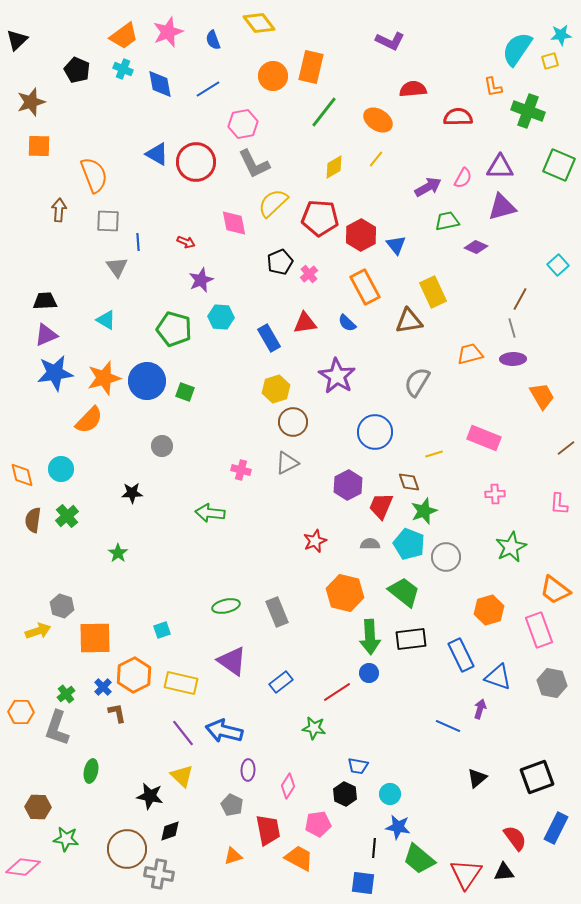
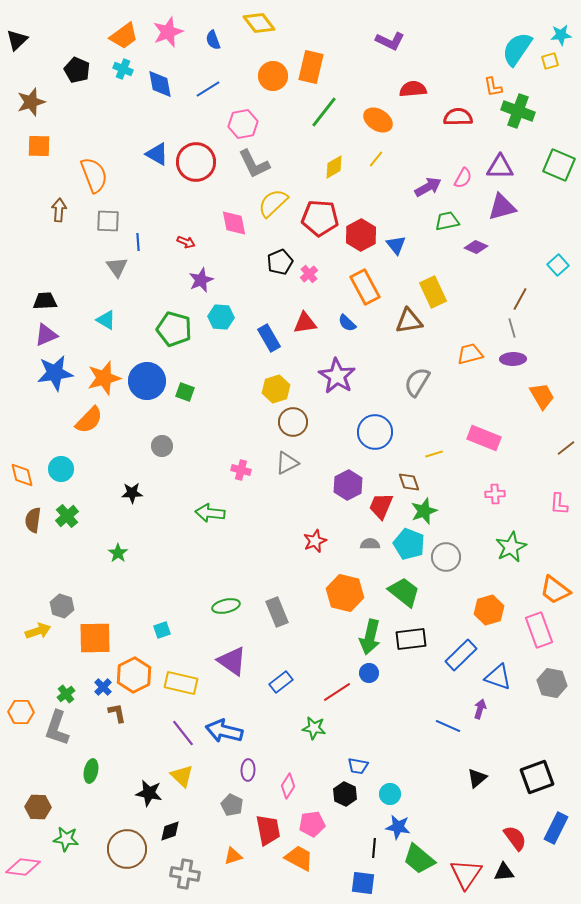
green cross at (528, 111): moved 10 px left
green arrow at (370, 637): rotated 16 degrees clockwise
blue rectangle at (461, 655): rotated 72 degrees clockwise
black star at (150, 796): moved 1 px left, 3 px up
pink pentagon at (318, 824): moved 6 px left
gray cross at (159, 874): moved 26 px right
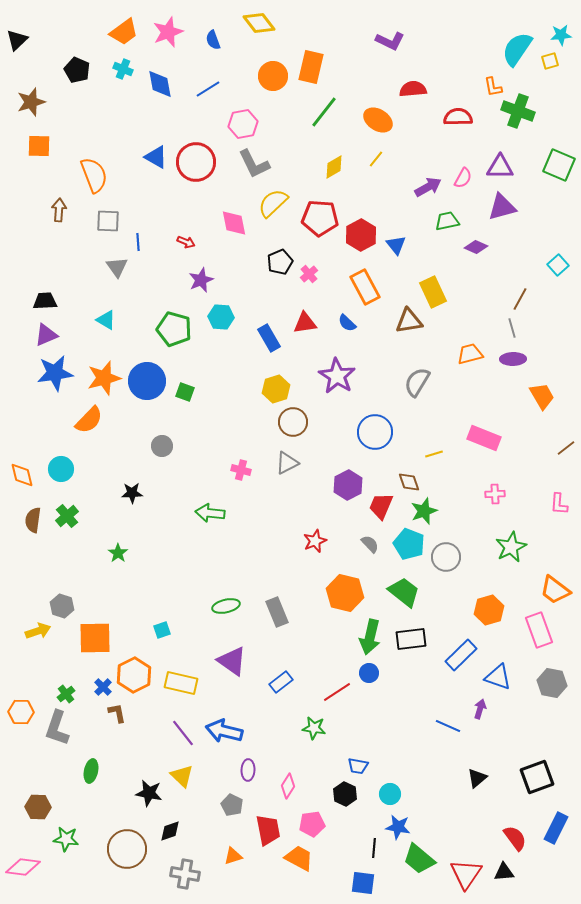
orange trapezoid at (124, 36): moved 4 px up
blue triangle at (157, 154): moved 1 px left, 3 px down
gray semicircle at (370, 544): rotated 48 degrees clockwise
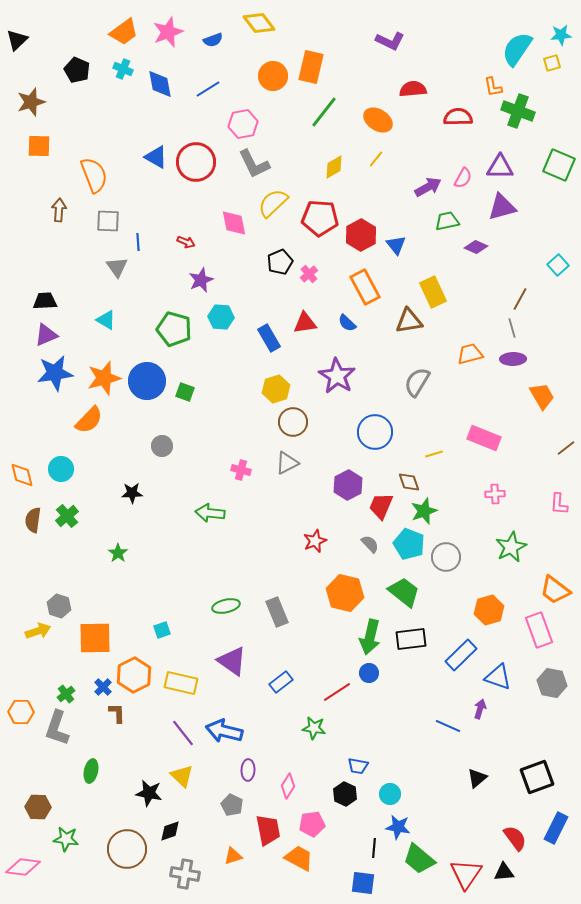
blue semicircle at (213, 40): rotated 90 degrees counterclockwise
yellow square at (550, 61): moved 2 px right, 2 px down
gray hexagon at (62, 606): moved 3 px left
brown L-shape at (117, 713): rotated 10 degrees clockwise
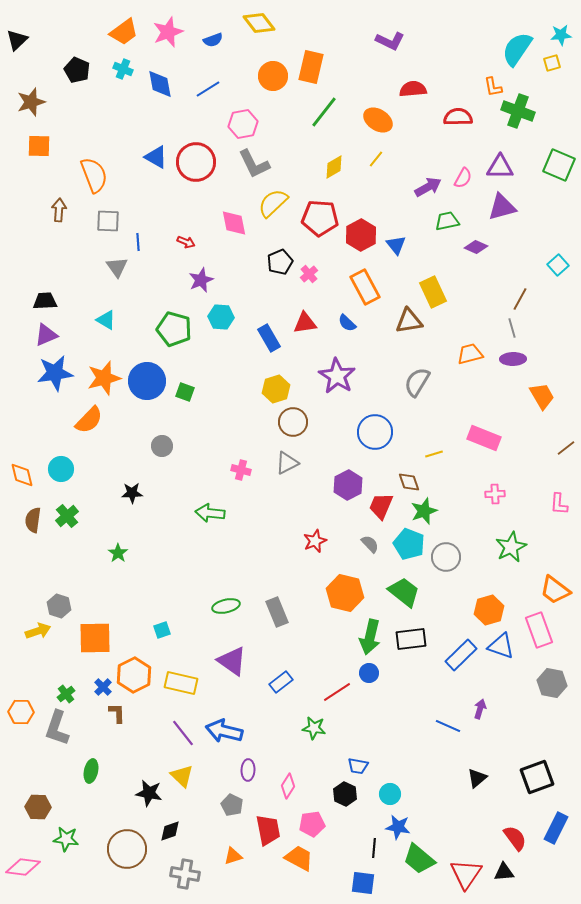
blue triangle at (498, 677): moved 3 px right, 31 px up
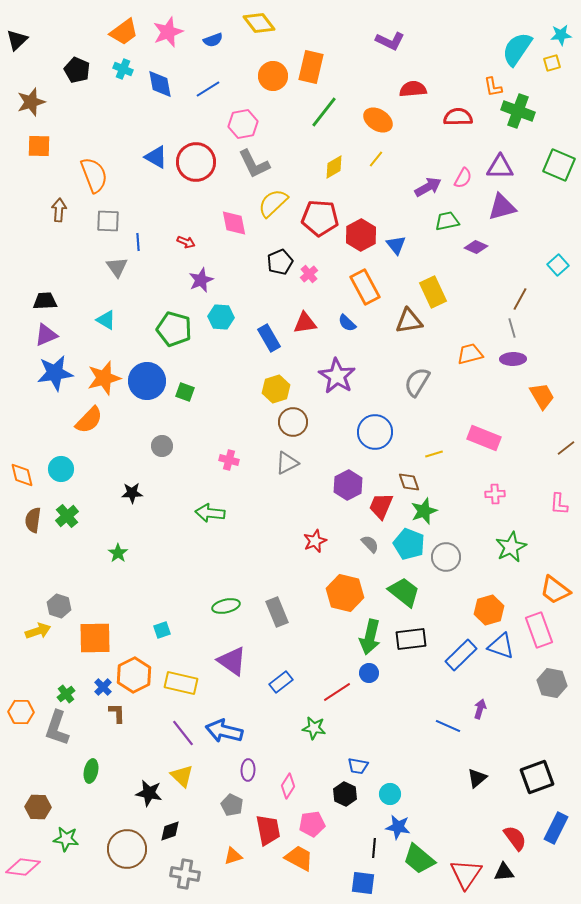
pink cross at (241, 470): moved 12 px left, 10 px up
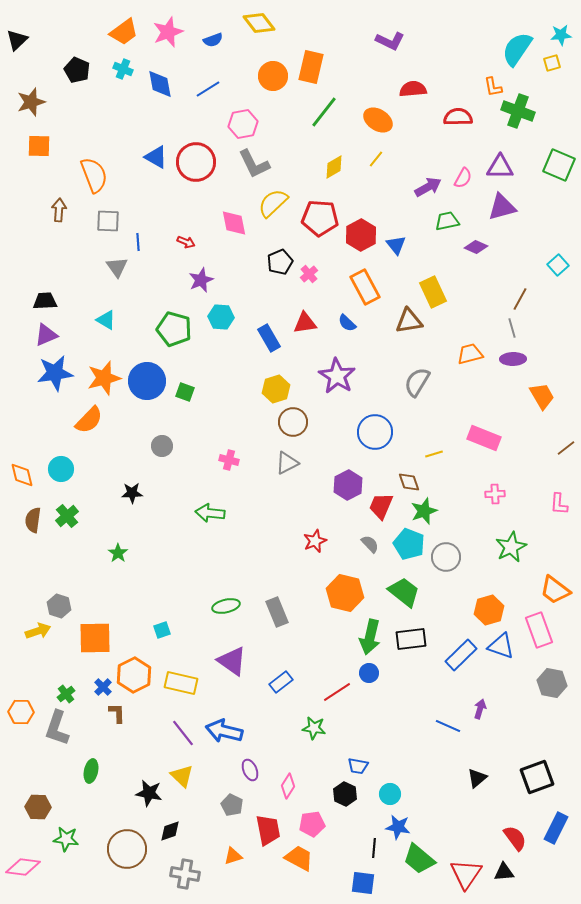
purple ellipse at (248, 770): moved 2 px right; rotated 25 degrees counterclockwise
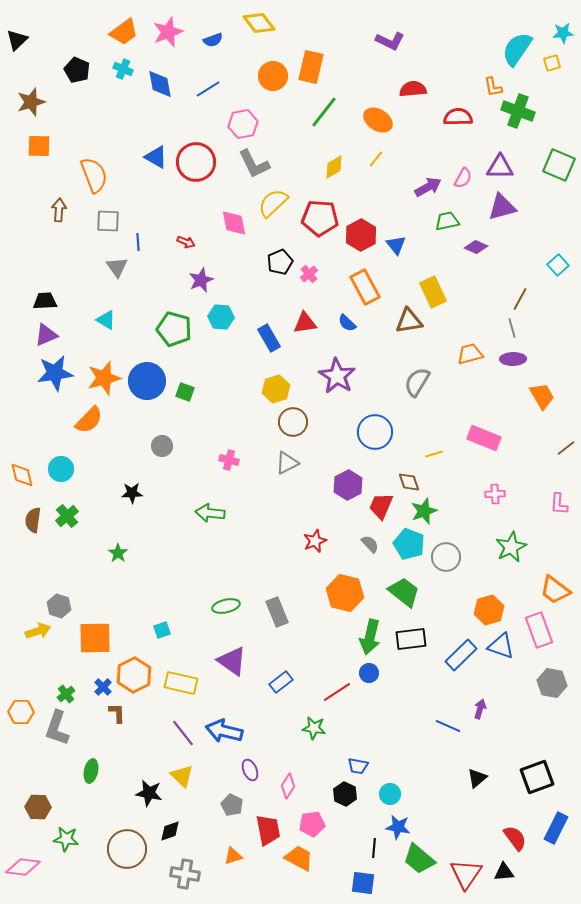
cyan star at (561, 35): moved 2 px right, 2 px up
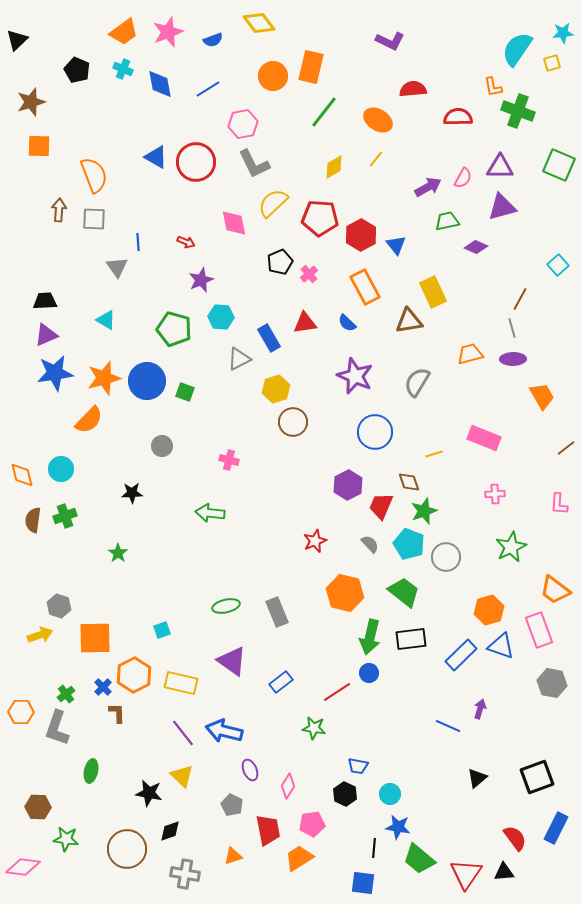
gray square at (108, 221): moved 14 px left, 2 px up
purple star at (337, 376): moved 18 px right; rotated 9 degrees counterclockwise
gray triangle at (287, 463): moved 48 px left, 104 px up
green cross at (67, 516): moved 2 px left; rotated 20 degrees clockwise
yellow arrow at (38, 631): moved 2 px right, 4 px down
orange trapezoid at (299, 858): rotated 60 degrees counterclockwise
